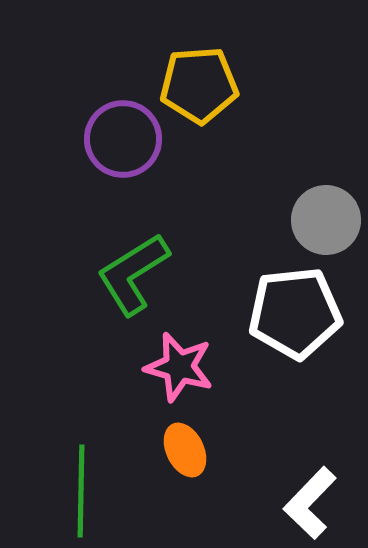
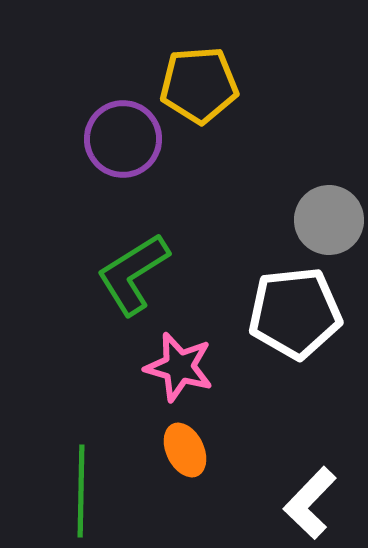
gray circle: moved 3 px right
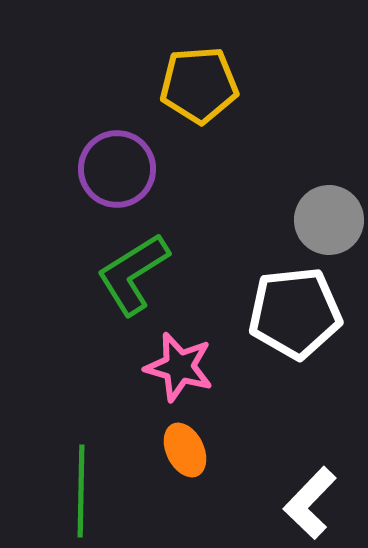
purple circle: moved 6 px left, 30 px down
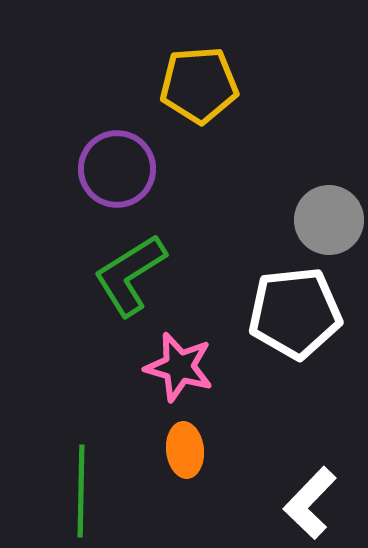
green L-shape: moved 3 px left, 1 px down
orange ellipse: rotated 20 degrees clockwise
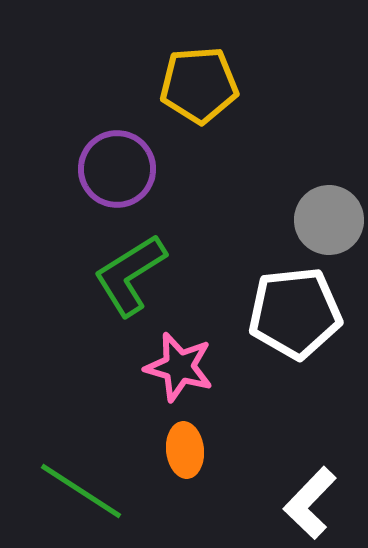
green line: rotated 58 degrees counterclockwise
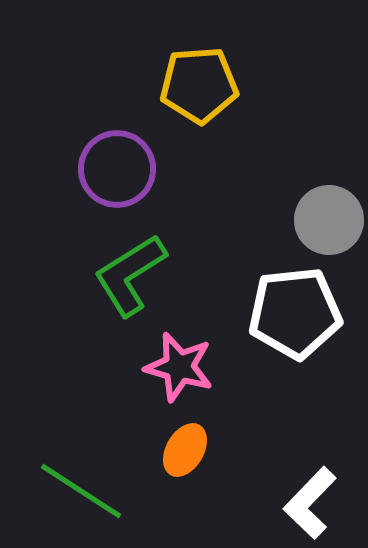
orange ellipse: rotated 36 degrees clockwise
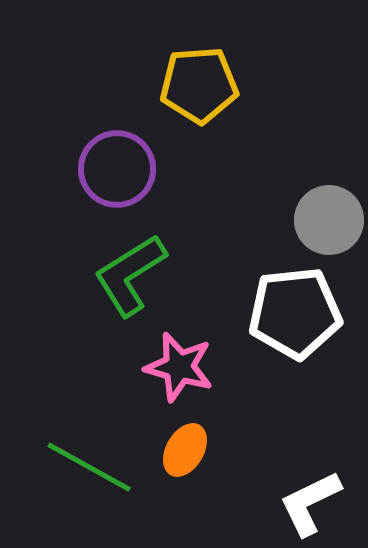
green line: moved 8 px right, 24 px up; rotated 4 degrees counterclockwise
white L-shape: rotated 20 degrees clockwise
